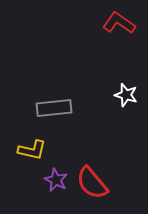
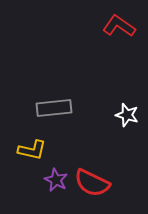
red L-shape: moved 3 px down
white star: moved 1 px right, 20 px down
red semicircle: rotated 24 degrees counterclockwise
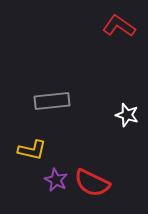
gray rectangle: moved 2 px left, 7 px up
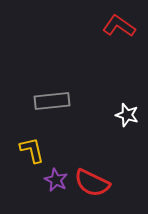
yellow L-shape: rotated 116 degrees counterclockwise
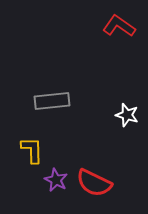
yellow L-shape: rotated 12 degrees clockwise
red semicircle: moved 2 px right
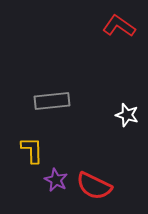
red semicircle: moved 3 px down
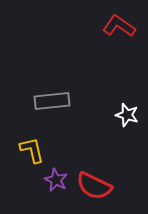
yellow L-shape: rotated 12 degrees counterclockwise
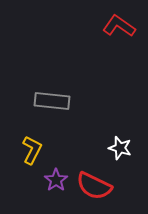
gray rectangle: rotated 12 degrees clockwise
white star: moved 7 px left, 33 px down
yellow L-shape: rotated 40 degrees clockwise
purple star: rotated 10 degrees clockwise
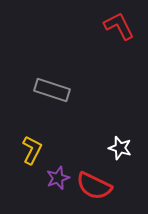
red L-shape: rotated 28 degrees clockwise
gray rectangle: moved 11 px up; rotated 12 degrees clockwise
purple star: moved 2 px right, 2 px up; rotated 15 degrees clockwise
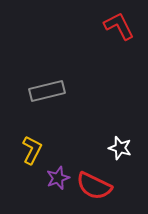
gray rectangle: moved 5 px left, 1 px down; rotated 32 degrees counterclockwise
